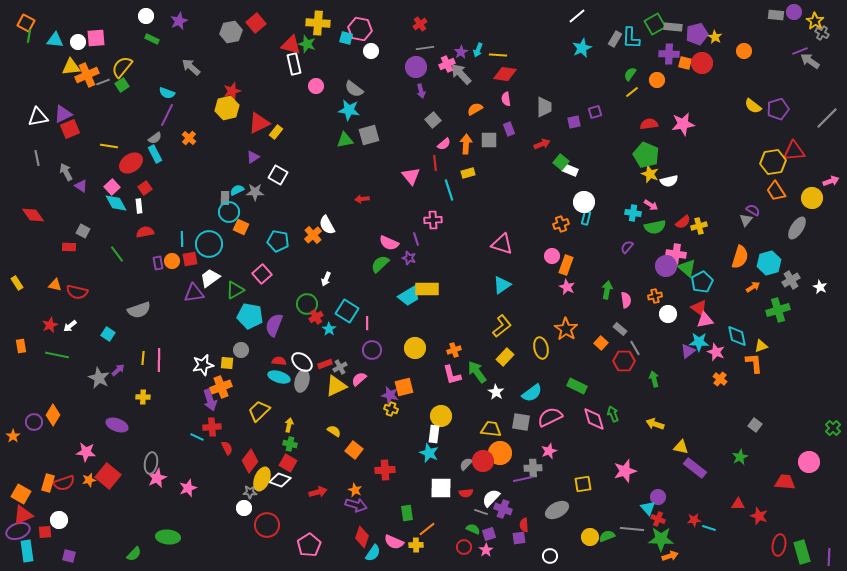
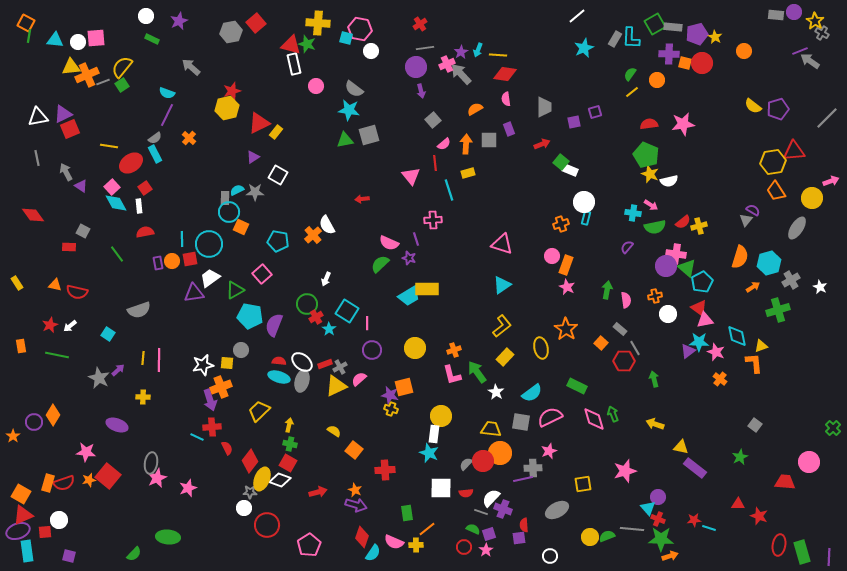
cyan star at (582, 48): moved 2 px right
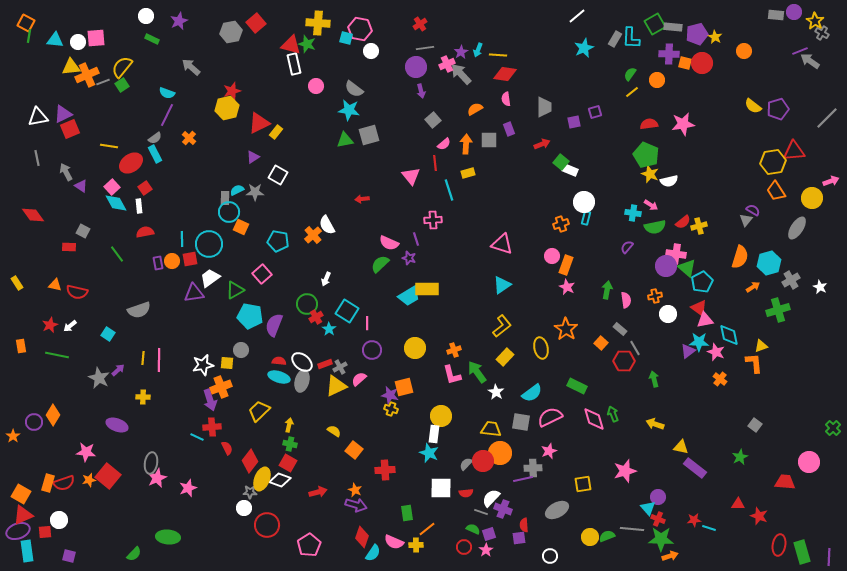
cyan diamond at (737, 336): moved 8 px left, 1 px up
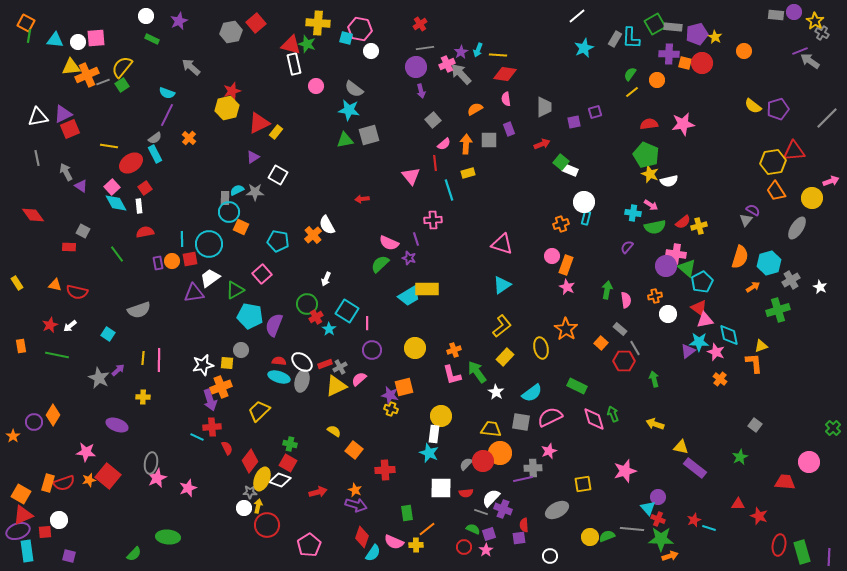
yellow arrow at (289, 425): moved 31 px left, 81 px down
red star at (694, 520): rotated 16 degrees counterclockwise
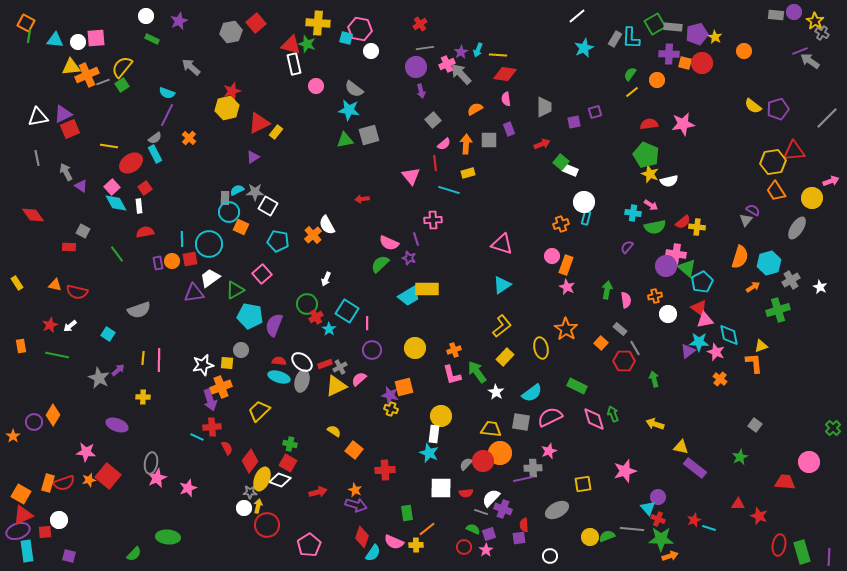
white square at (278, 175): moved 10 px left, 31 px down
cyan line at (449, 190): rotated 55 degrees counterclockwise
yellow cross at (699, 226): moved 2 px left, 1 px down; rotated 21 degrees clockwise
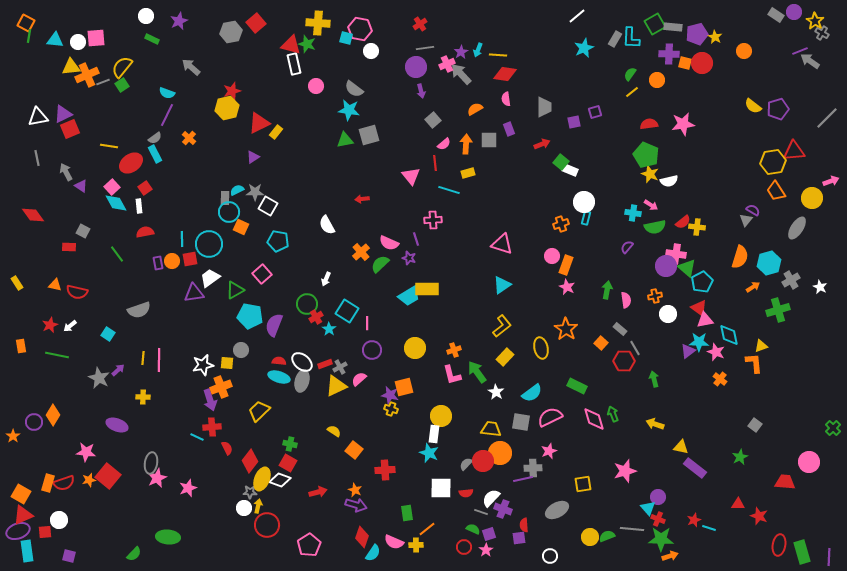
gray rectangle at (776, 15): rotated 28 degrees clockwise
orange cross at (313, 235): moved 48 px right, 17 px down
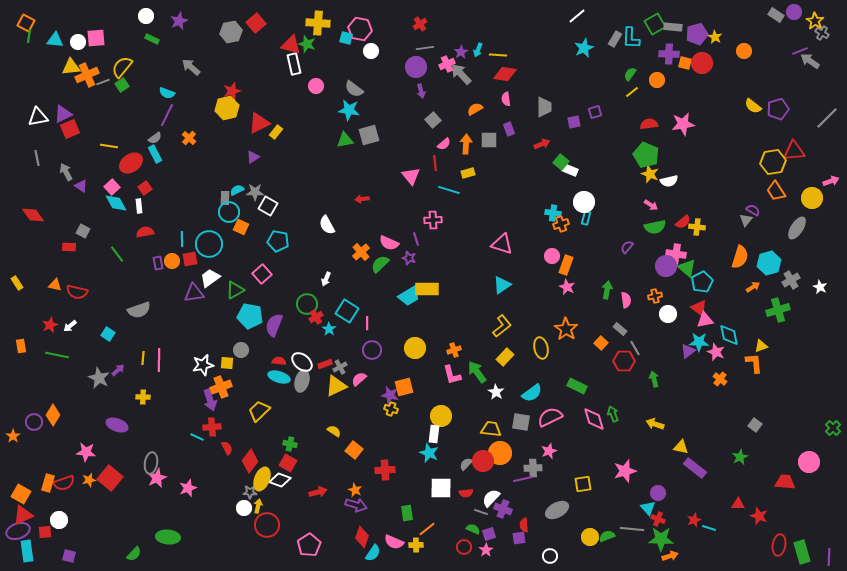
cyan cross at (633, 213): moved 80 px left
red square at (108, 476): moved 2 px right, 2 px down
purple circle at (658, 497): moved 4 px up
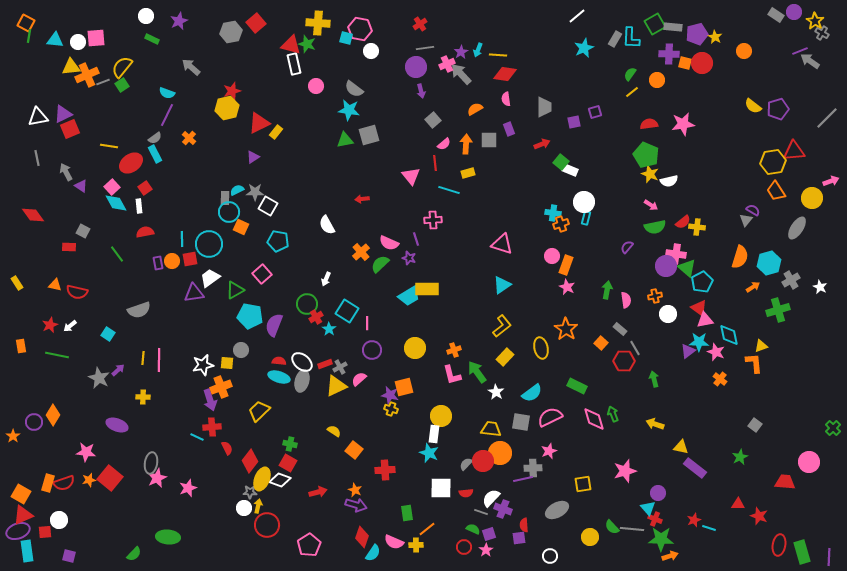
red cross at (658, 519): moved 3 px left
green semicircle at (607, 536): moved 5 px right, 9 px up; rotated 112 degrees counterclockwise
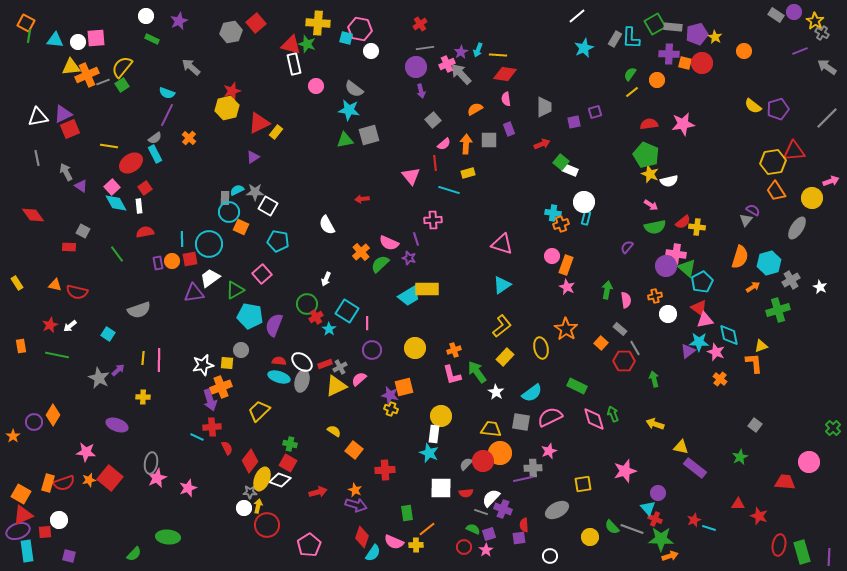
gray arrow at (810, 61): moved 17 px right, 6 px down
gray line at (632, 529): rotated 15 degrees clockwise
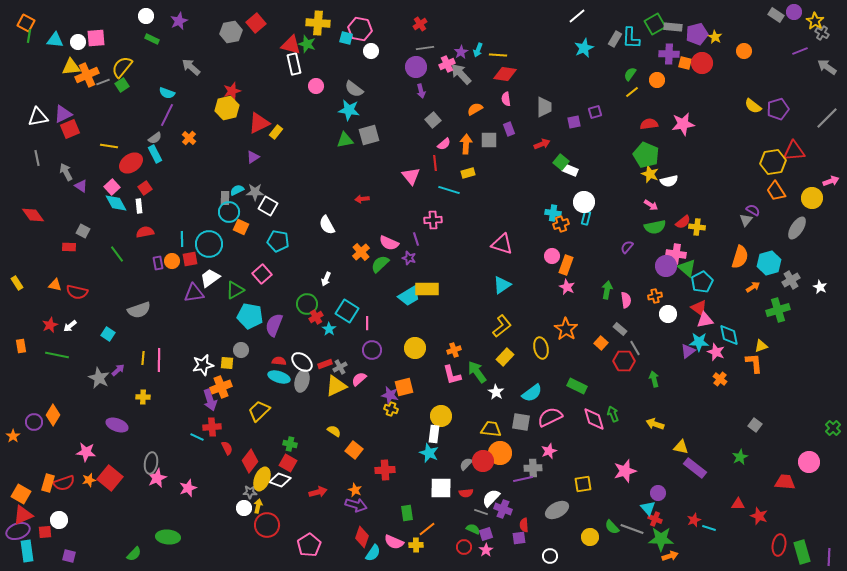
purple square at (489, 534): moved 3 px left
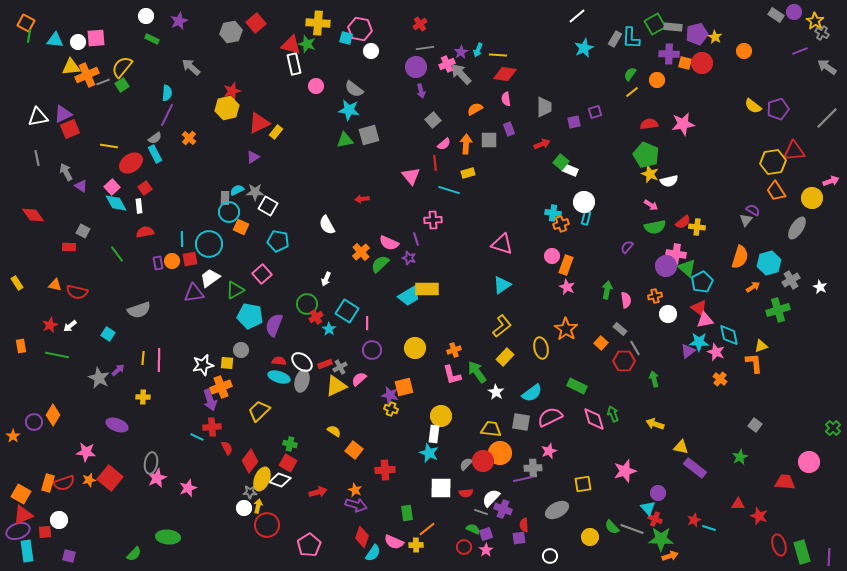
cyan semicircle at (167, 93): rotated 105 degrees counterclockwise
red ellipse at (779, 545): rotated 25 degrees counterclockwise
